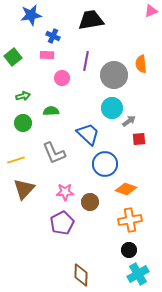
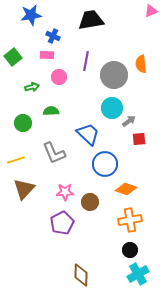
pink circle: moved 3 px left, 1 px up
green arrow: moved 9 px right, 9 px up
black circle: moved 1 px right
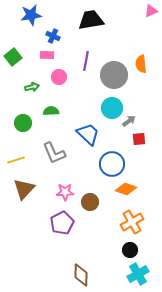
blue circle: moved 7 px right
orange cross: moved 2 px right, 2 px down; rotated 20 degrees counterclockwise
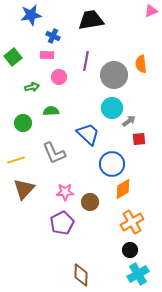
orange diamond: moved 3 px left; rotated 50 degrees counterclockwise
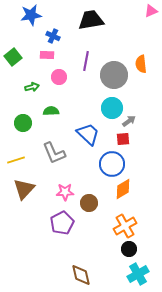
red square: moved 16 px left
brown circle: moved 1 px left, 1 px down
orange cross: moved 7 px left, 4 px down
black circle: moved 1 px left, 1 px up
brown diamond: rotated 15 degrees counterclockwise
